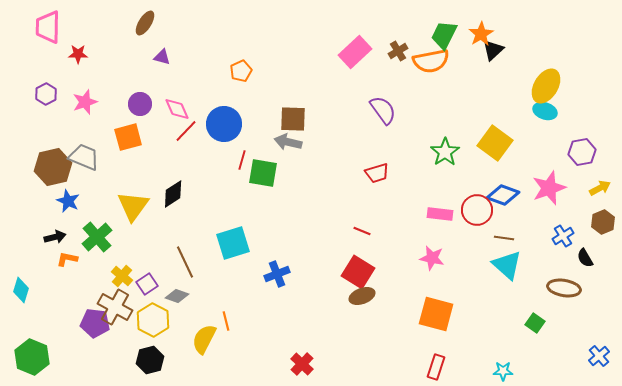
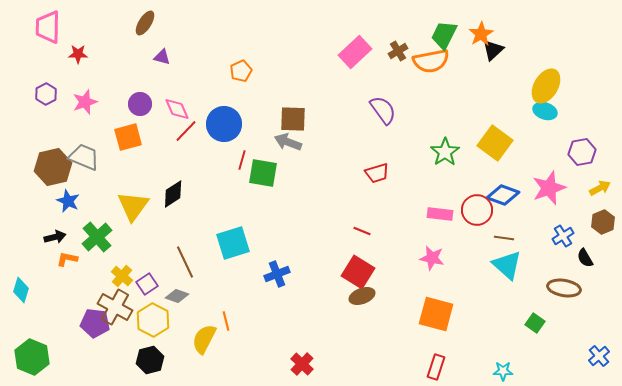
gray arrow at (288, 142): rotated 8 degrees clockwise
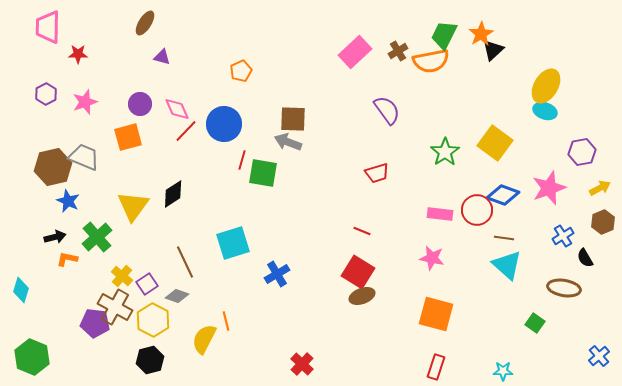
purple semicircle at (383, 110): moved 4 px right
blue cross at (277, 274): rotated 10 degrees counterclockwise
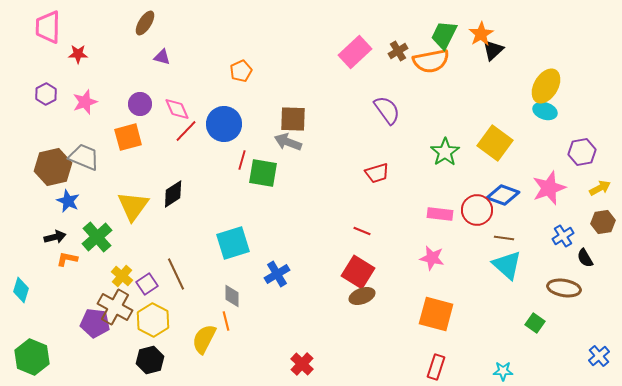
brown hexagon at (603, 222): rotated 15 degrees clockwise
brown line at (185, 262): moved 9 px left, 12 px down
gray diamond at (177, 296): moved 55 px right; rotated 70 degrees clockwise
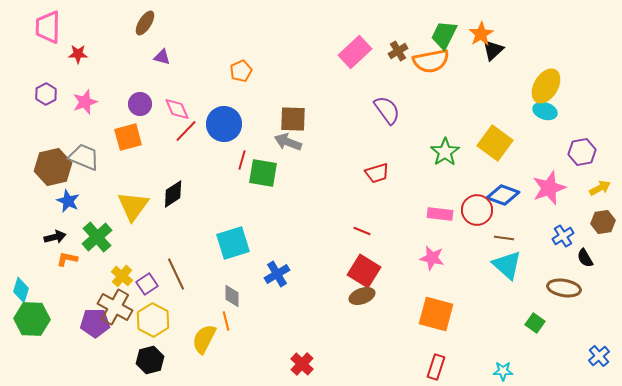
red square at (358, 272): moved 6 px right, 1 px up
purple pentagon at (95, 323): rotated 8 degrees counterclockwise
green hexagon at (32, 357): moved 38 px up; rotated 20 degrees counterclockwise
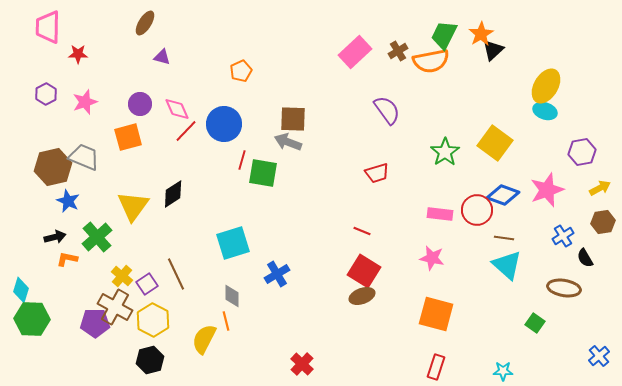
pink star at (549, 188): moved 2 px left, 2 px down
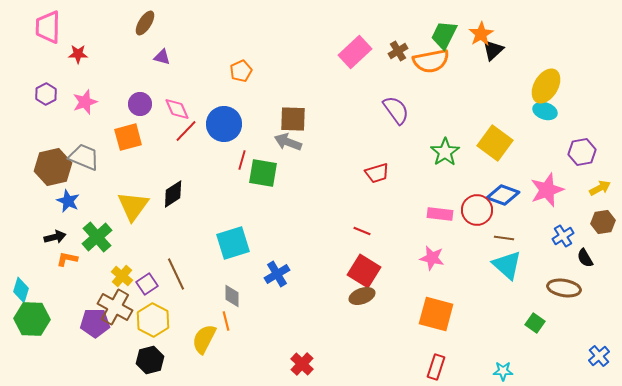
purple semicircle at (387, 110): moved 9 px right
